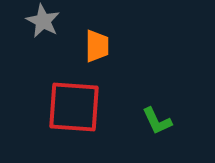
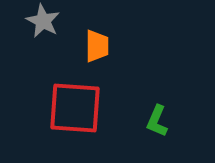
red square: moved 1 px right, 1 px down
green L-shape: rotated 48 degrees clockwise
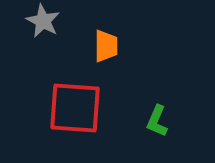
orange trapezoid: moved 9 px right
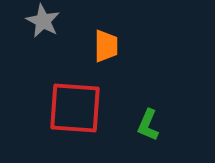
green L-shape: moved 9 px left, 4 px down
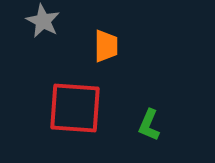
green L-shape: moved 1 px right
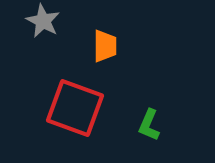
orange trapezoid: moved 1 px left
red square: rotated 16 degrees clockwise
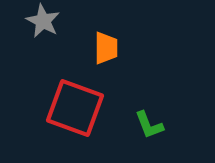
orange trapezoid: moved 1 px right, 2 px down
green L-shape: rotated 44 degrees counterclockwise
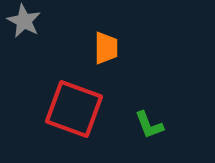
gray star: moved 19 px left
red square: moved 1 px left, 1 px down
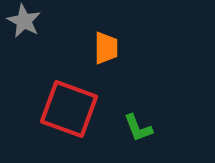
red square: moved 5 px left
green L-shape: moved 11 px left, 3 px down
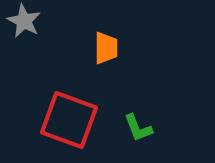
red square: moved 11 px down
